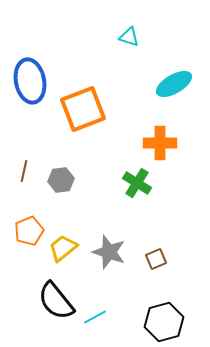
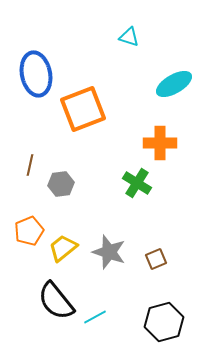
blue ellipse: moved 6 px right, 7 px up
brown line: moved 6 px right, 6 px up
gray hexagon: moved 4 px down
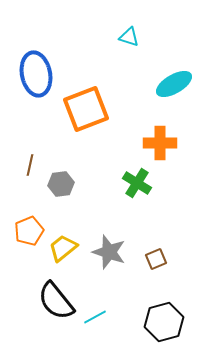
orange square: moved 3 px right
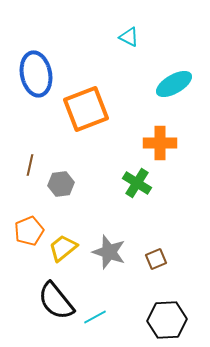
cyan triangle: rotated 10 degrees clockwise
black hexagon: moved 3 px right, 2 px up; rotated 12 degrees clockwise
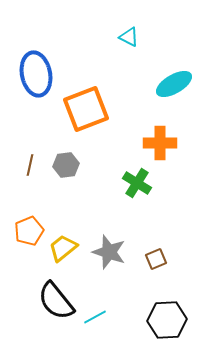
gray hexagon: moved 5 px right, 19 px up
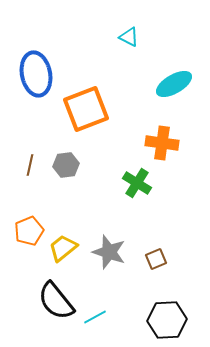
orange cross: moved 2 px right; rotated 8 degrees clockwise
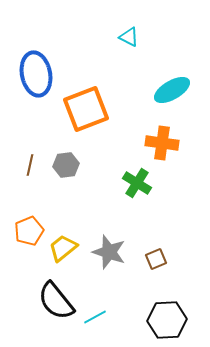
cyan ellipse: moved 2 px left, 6 px down
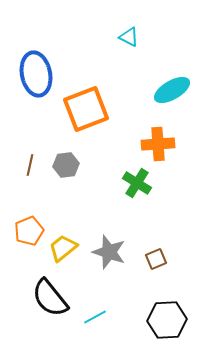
orange cross: moved 4 px left, 1 px down; rotated 12 degrees counterclockwise
black semicircle: moved 6 px left, 3 px up
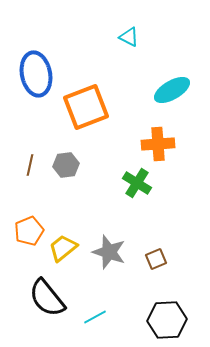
orange square: moved 2 px up
black semicircle: moved 3 px left
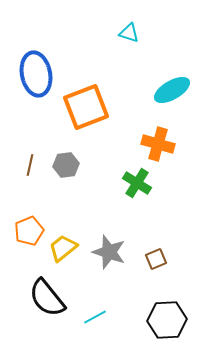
cyan triangle: moved 4 px up; rotated 10 degrees counterclockwise
orange cross: rotated 20 degrees clockwise
